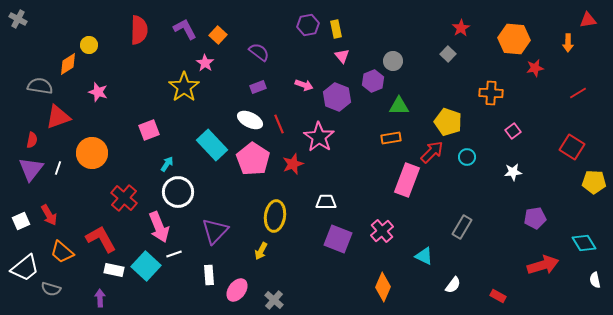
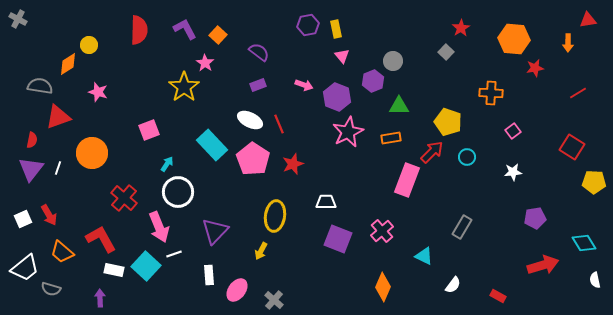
gray square at (448, 54): moved 2 px left, 2 px up
purple rectangle at (258, 87): moved 2 px up
pink star at (319, 137): moved 29 px right, 5 px up; rotated 12 degrees clockwise
white square at (21, 221): moved 2 px right, 2 px up
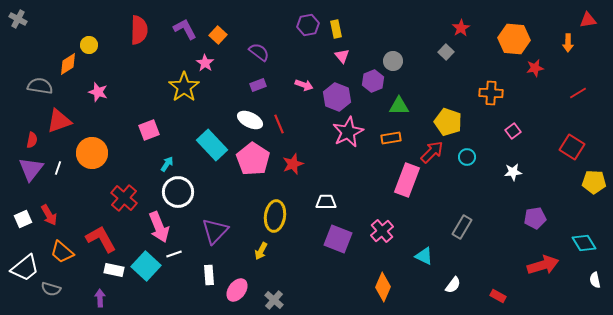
red triangle at (58, 117): moved 1 px right, 4 px down
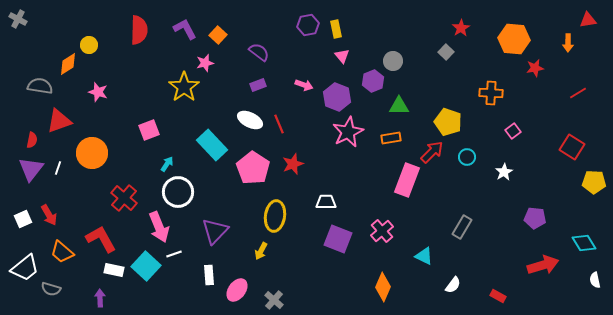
pink star at (205, 63): rotated 24 degrees clockwise
pink pentagon at (253, 159): moved 9 px down
white star at (513, 172): moved 9 px left; rotated 24 degrees counterclockwise
purple pentagon at (535, 218): rotated 15 degrees clockwise
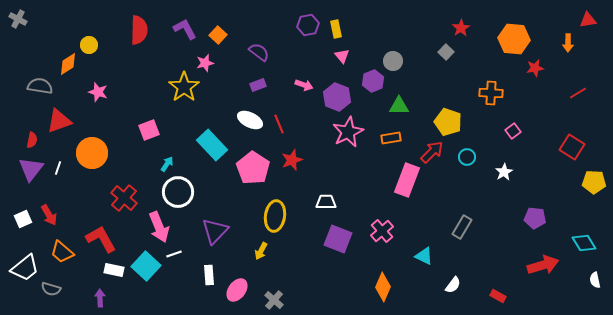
red star at (293, 164): moved 1 px left, 4 px up
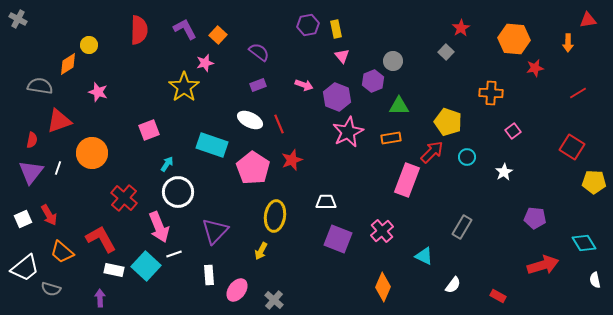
cyan rectangle at (212, 145): rotated 28 degrees counterclockwise
purple triangle at (31, 169): moved 3 px down
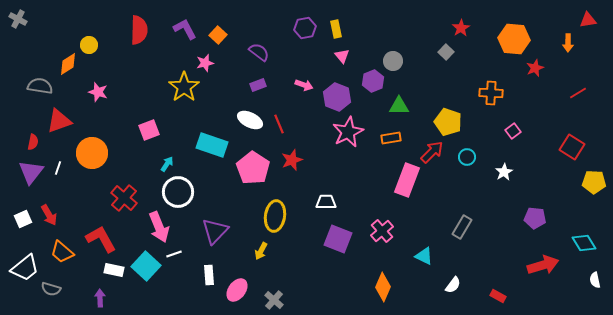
purple hexagon at (308, 25): moved 3 px left, 3 px down
red star at (535, 68): rotated 12 degrees counterclockwise
red semicircle at (32, 140): moved 1 px right, 2 px down
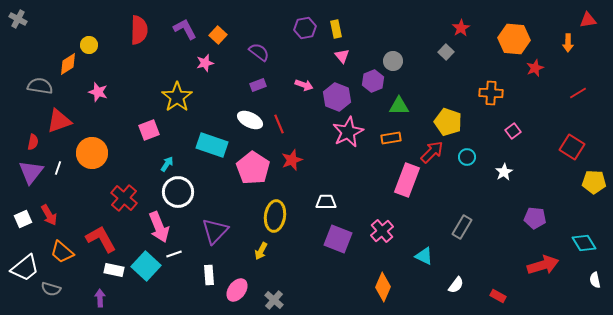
yellow star at (184, 87): moved 7 px left, 10 px down
white semicircle at (453, 285): moved 3 px right
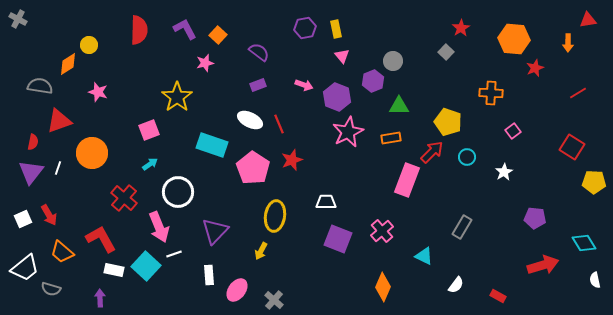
cyan arrow at (167, 164): moved 17 px left; rotated 21 degrees clockwise
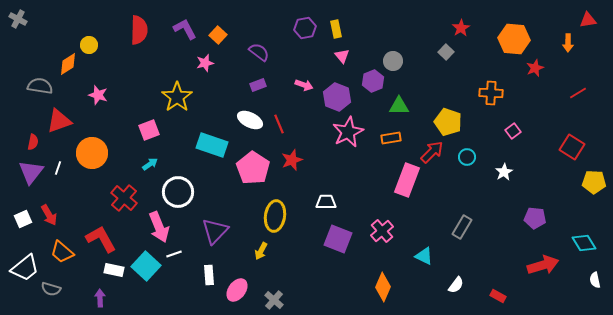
pink star at (98, 92): moved 3 px down
